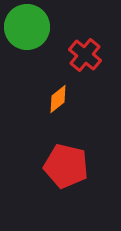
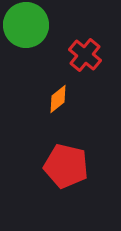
green circle: moved 1 px left, 2 px up
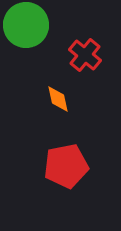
orange diamond: rotated 64 degrees counterclockwise
red pentagon: rotated 24 degrees counterclockwise
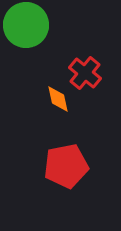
red cross: moved 18 px down
